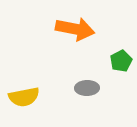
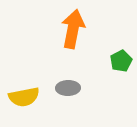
orange arrow: moved 2 px left; rotated 90 degrees counterclockwise
gray ellipse: moved 19 px left
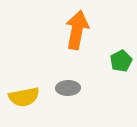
orange arrow: moved 4 px right, 1 px down
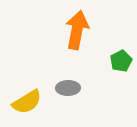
yellow semicircle: moved 3 px right, 5 px down; rotated 20 degrees counterclockwise
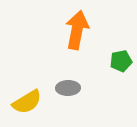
green pentagon: rotated 15 degrees clockwise
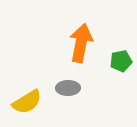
orange arrow: moved 4 px right, 13 px down
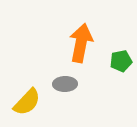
gray ellipse: moved 3 px left, 4 px up
yellow semicircle: rotated 16 degrees counterclockwise
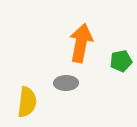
gray ellipse: moved 1 px right, 1 px up
yellow semicircle: rotated 36 degrees counterclockwise
